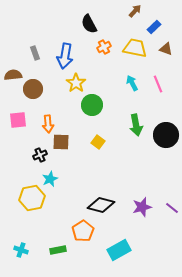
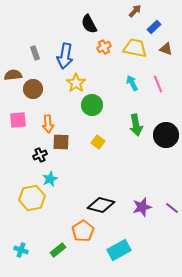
green rectangle: rotated 28 degrees counterclockwise
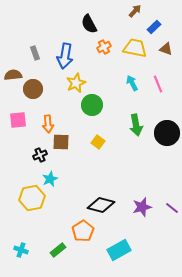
yellow star: rotated 12 degrees clockwise
black circle: moved 1 px right, 2 px up
